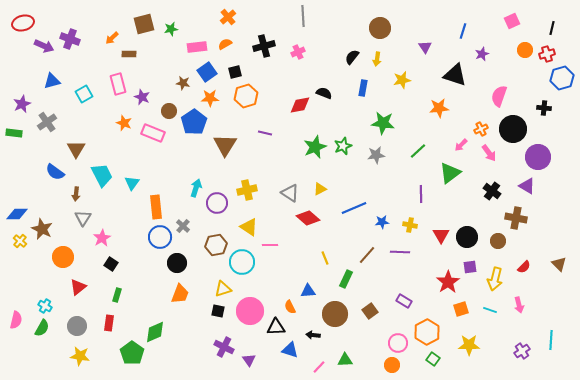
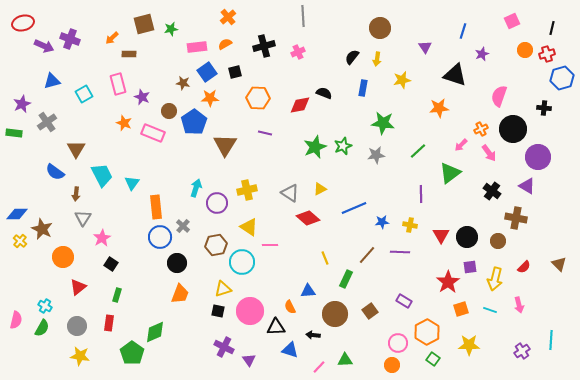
orange hexagon at (246, 96): moved 12 px right, 2 px down; rotated 20 degrees clockwise
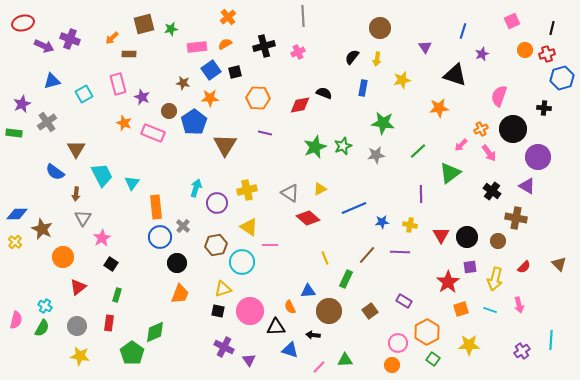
blue square at (207, 72): moved 4 px right, 2 px up
yellow cross at (20, 241): moved 5 px left, 1 px down
brown circle at (335, 314): moved 6 px left, 3 px up
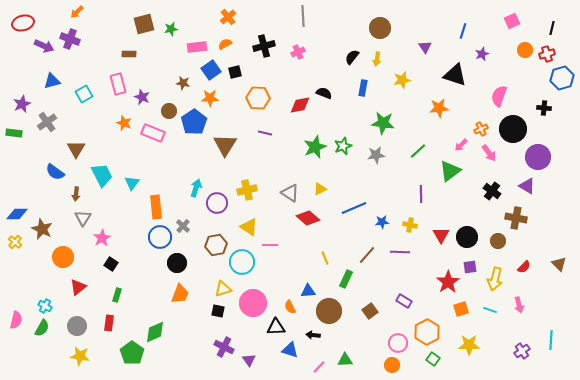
orange arrow at (112, 38): moved 35 px left, 26 px up
green triangle at (450, 173): moved 2 px up
pink circle at (250, 311): moved 3 px right, 8 px up
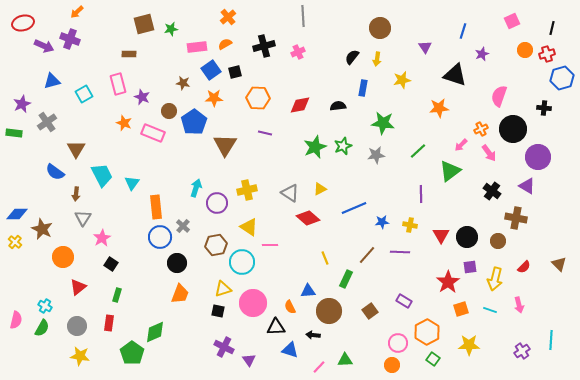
black semicircle at (324, 93): moved 14 px right, 13 px down; rotated 28 degrees counterclockwise
orange star at (210, 98): moved 4 px right
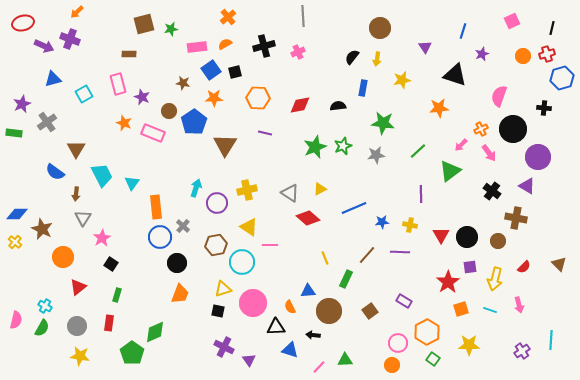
orange circle at (525, 50): moved 2 px left, 6 px down
blue triangle at (52, 81): moved 1 px right, 2 px up
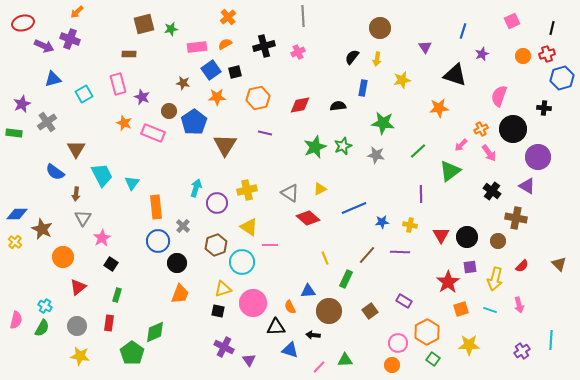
orange star at (214, 98): moved 3 px right, 1 px up
orange hexagon at (258, 98): rotated 15 degrees counterclockwise
gray star at (376, 155): rotated 18 degrees clockwise
blue circle at (160, 237): moved 2 px left, 4 px down
brown hexagon at (216, 245): rotated 10 degrees counterclockwise
red semicircle at (524, 267): moved 2 px left, 1 px up
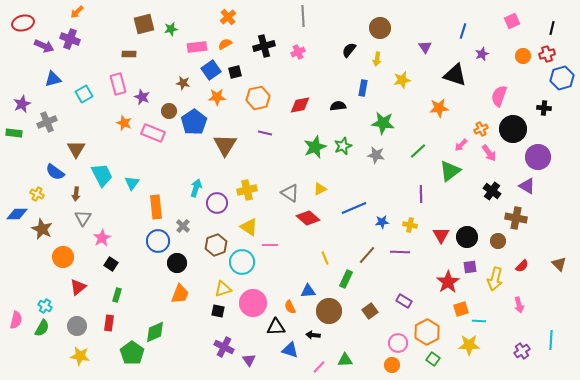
black semicircle at (352, 57): moved 3 px left, 7 px up
gray cross at (47, 122): rotated 12 degrees clockwise
yellow cross at (15, 242): moved 22 px right, 48 px up; rotated 16 degrees counterclockwise
cyan line at (490, 310): moved 11 px left, 11 px down; rotated 16 degrees counterclockwise
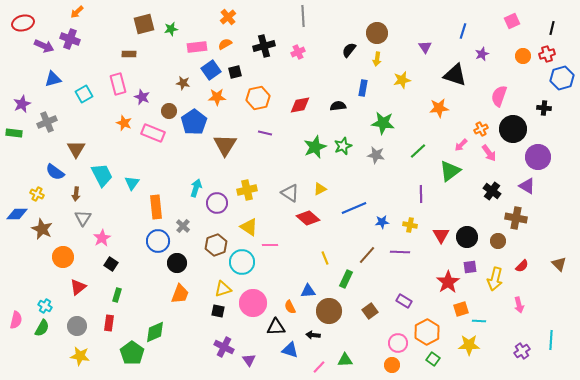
brown circle at (380, 28): moved 3 px left, 5 px down
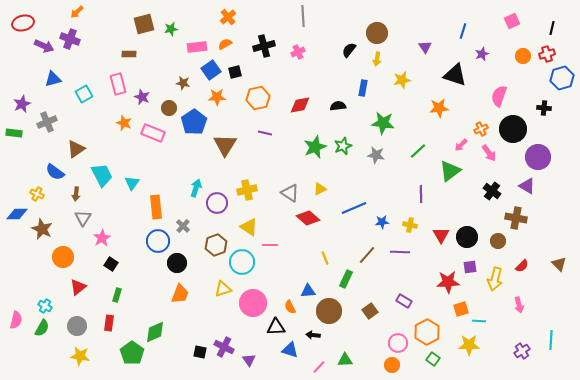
brown circle at (169, 111): moved 3 px up
brown triangle at (76, 149): rotated 24 degrees clockwise
red star at (448, 282): rotated 30 degrees clockwise
black square at (218, 311): moved 18 px left, 41 px down
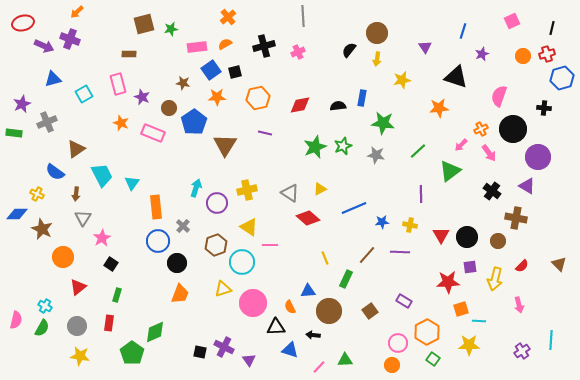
black triangle at (455, 75): moved 1 px right, 2 px down
blue rectangle at (363, 88): moved 1 px left, 10 px down
orange star at (124, 123): moved 3 px left
